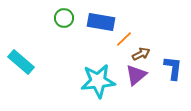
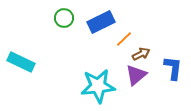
blue rectangle: rotated 36 degrees counterclockwise
cyan rectangle: rotated 16 degrees counterclockwise
cyan star: moved 5 px down
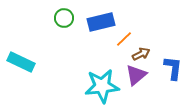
blue rectangle: rotated 12 degrees clockwise
cyan star: moved 4 px right
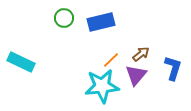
orange line: moved 13 px left, 21 px down
brown arrow: rotated 12 degrees counterclockwise
blue L-shape: rotated 10 degrees clockwise
purple triangle: rotated 10 degrees counterclockwise
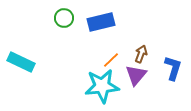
brown arrow: rotated 30 degrees counterclockwise
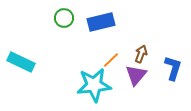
cyan star: moved 8 px left, 1 px up
